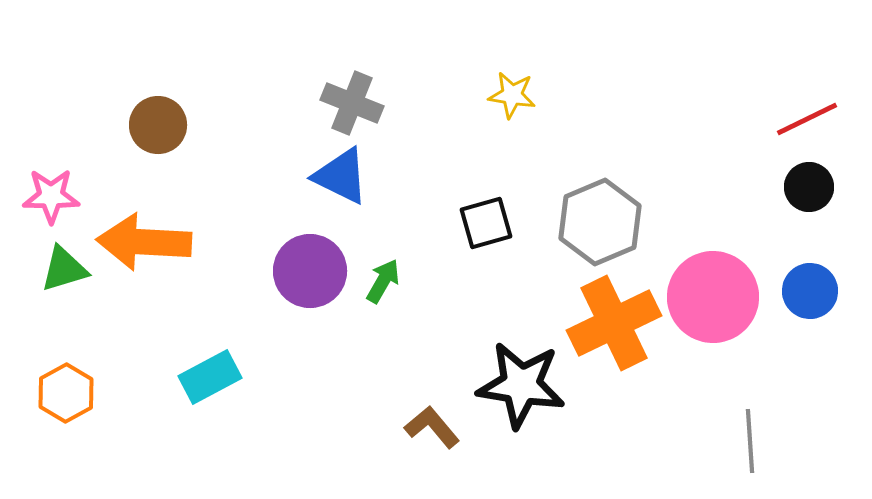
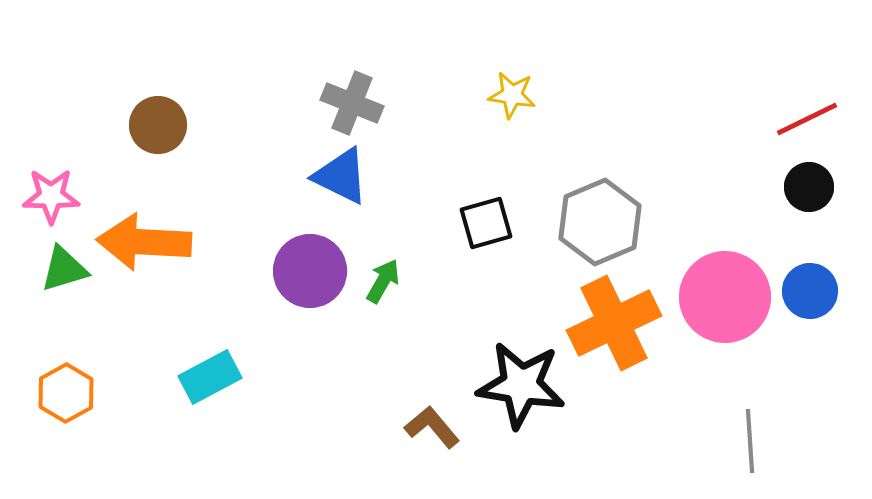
pink circle: moved 12 px right
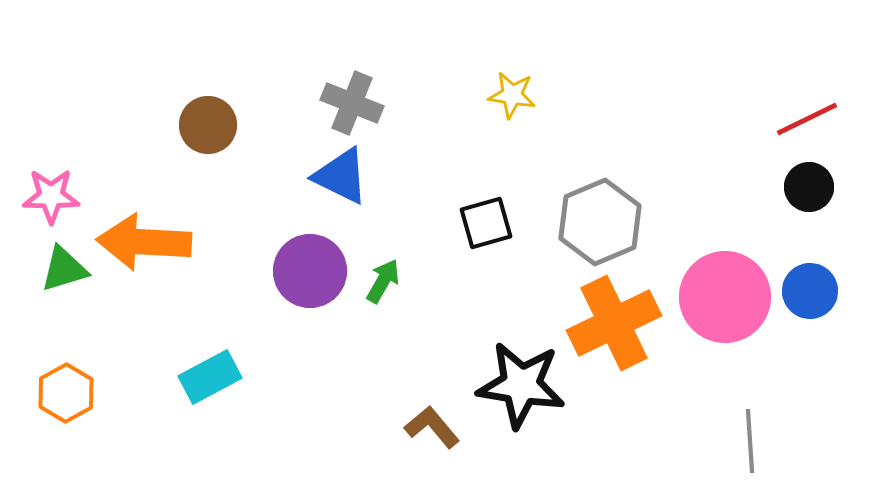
brown circle: moved 50 px right
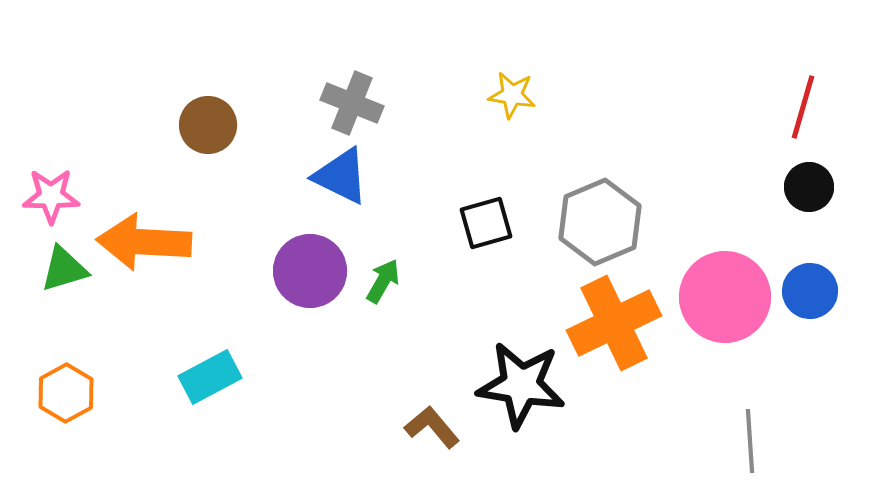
red line: moved 4 px left, 12 px up; rotated 48 degrees counterclockwise
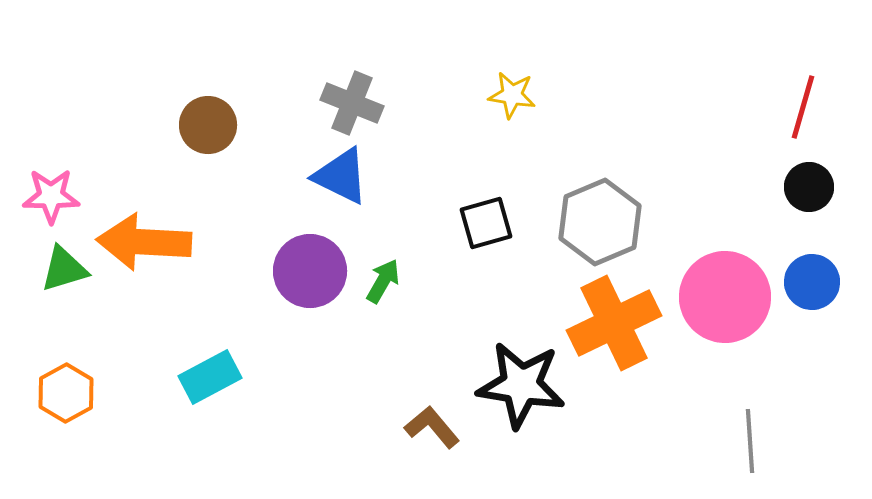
blue circle: moved 2 px right, 9 px up
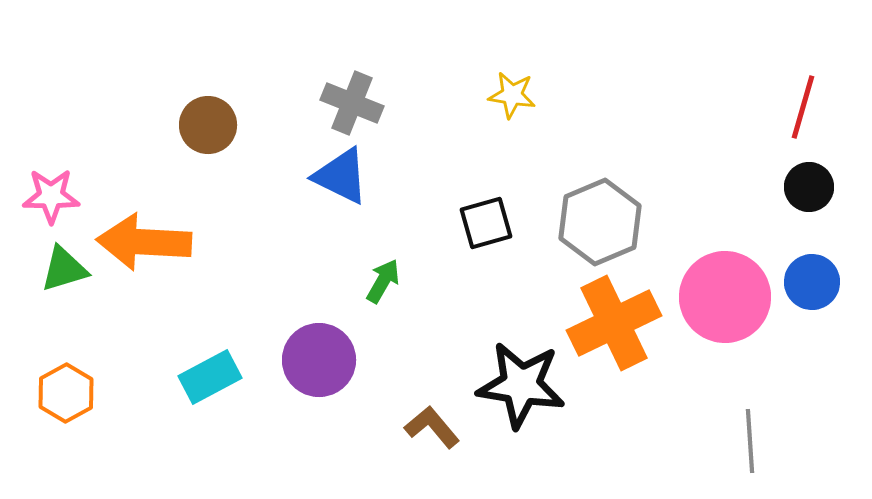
purple circle: moved 9 px right, 89 px down
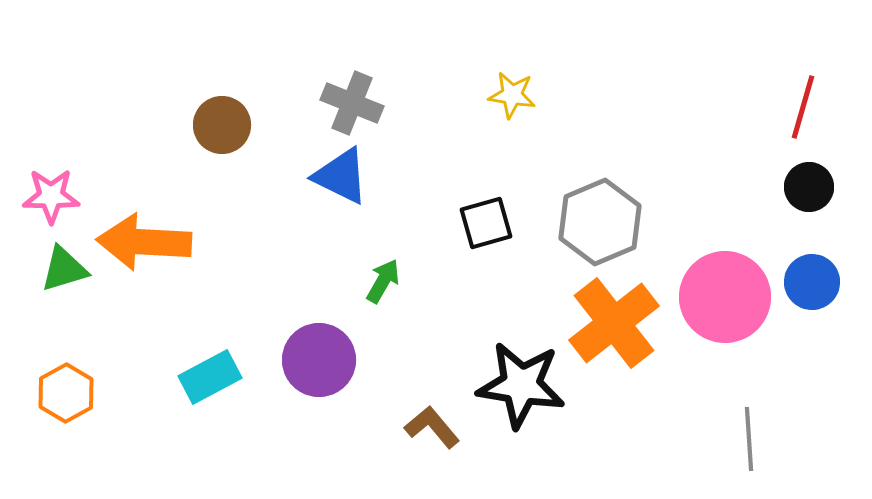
brown circle: moved 14 px right
orange cross: rotated 12 degrees counterclockwise
gray line: moved 1 px left, 2 px up
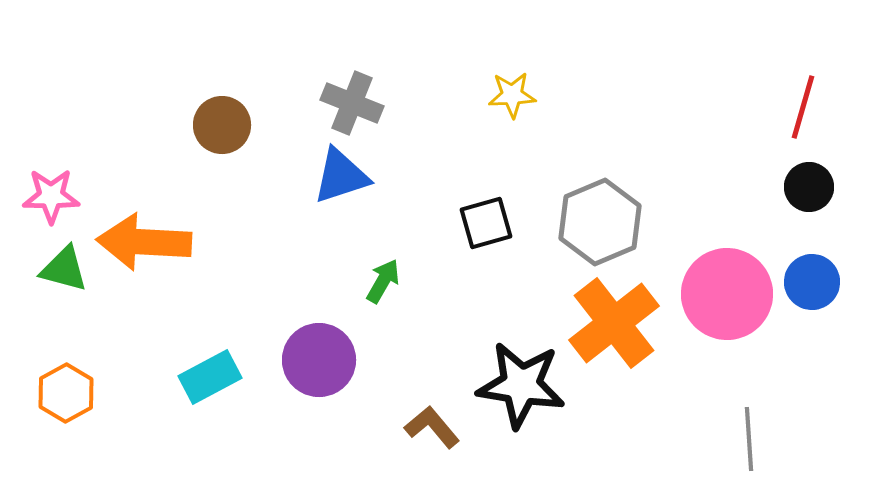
yellow star: rotated 12 degrees counterclockwise
blue triangle: rotated 44 degrees counterclockwise
green triangle: rotated 32 degrees clockwise
pink circle: moved 2 px right, 3 px up
